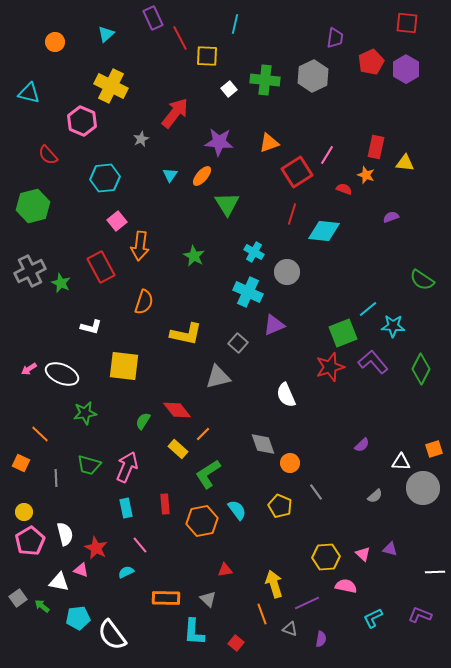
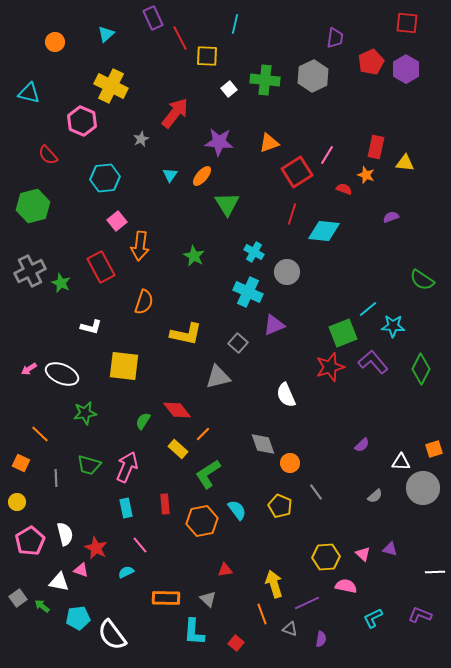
yellow circle at (24, 512): moved 7 px left, 10 px up
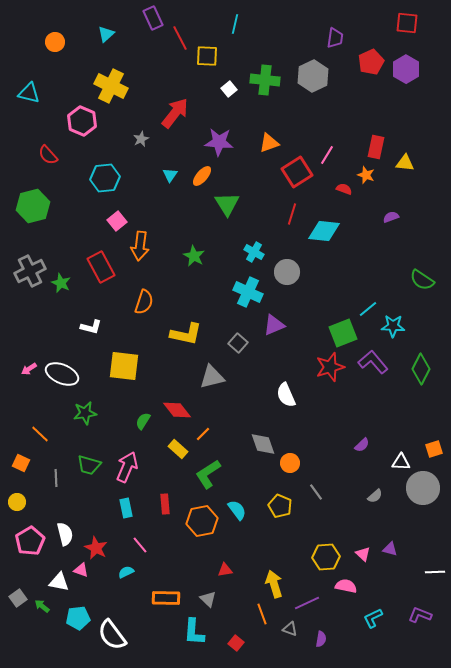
gray triangle at (218, 377): moved 6 px left
